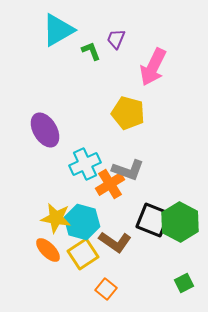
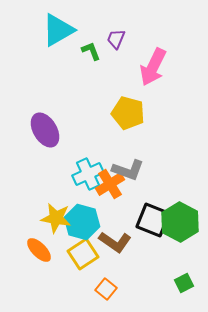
cyan cross: moved 3 px right, 10 px down
orange ellipse: moved 9 px left
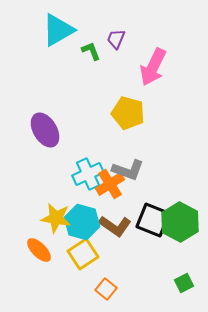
brown L-shape: moved 16 px up
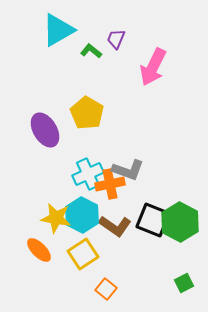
green L-shape: rotated 30 degrees counterclockwise
yellow pentagon: moved 41 px left; rotated 16 degrees clockwise
orange cross: rotated 20 degrees clockwise
cyan hexagon: moved 7 px up; rotated 12 degrees clockwise
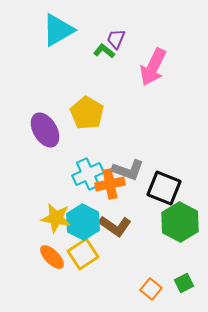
green L-shape: moved 13 px right
cyan hexagon: moved 1 px right, 7 px down
black square: moved 11 px right, 32 px up
orange ellipse: moved 13 px right, 7 px down
orange square: moved 45 px right
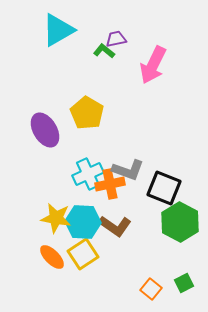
purple trapezoid: rotated 55 degrees clockwise
pink arrow: moved 2 px up
cyan hexagon: rotated 24 degrees counterclockwise
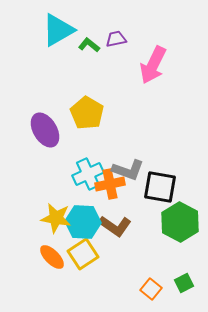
green L-shape: moved 15 px left, 6 px up
black square: moved 4 px left, 1 px up; rotated 12 degrees counterclockwise
